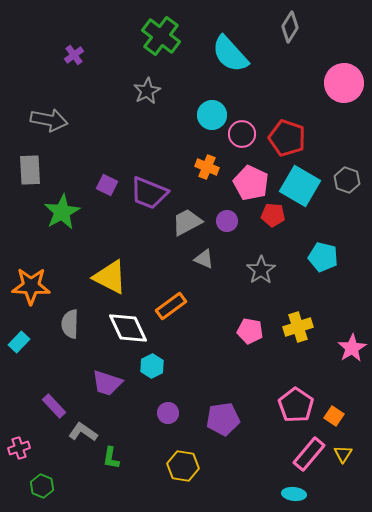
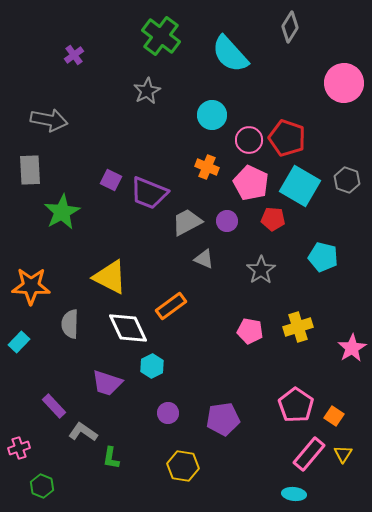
pink circle at (242, 134): moved 7 px right, 6 px down
purple square at (107, 185): moved 4 px right, 5 px up
red pentagon at (273, 215): moved 4 px down
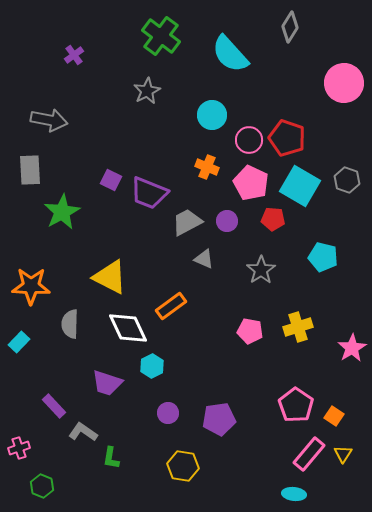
purple pentagon at (223, 419): moved 4 px left
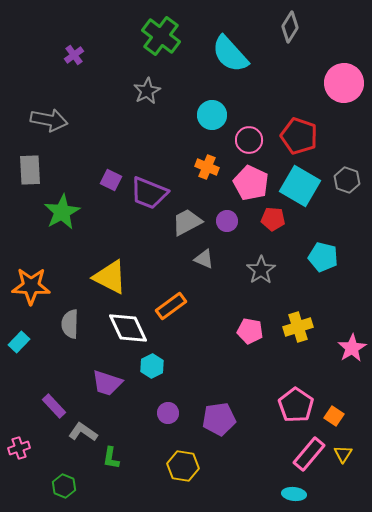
red pentagon at (287, 138): moved 12 px right, 2 px up
green hexagon at (42, 486): moved 22 px right
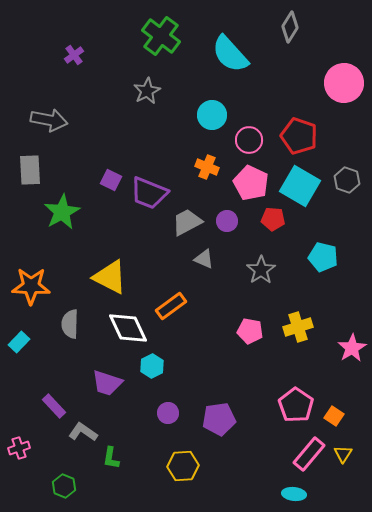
yellow hexagon at (183, 466): rotated 12 degrees counterclockwise
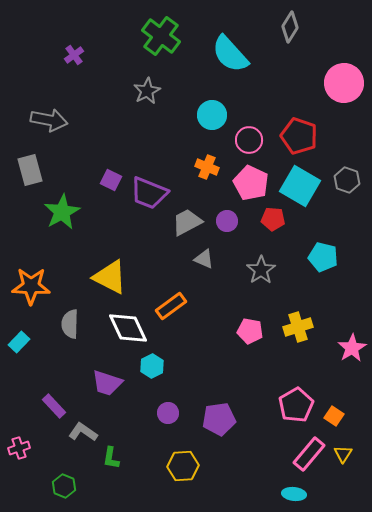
gray rectangle at (30, 170): rotated 12 degrees counterclockwise
pink pentagon at (296, 405): rotated 8 degrees clockwise
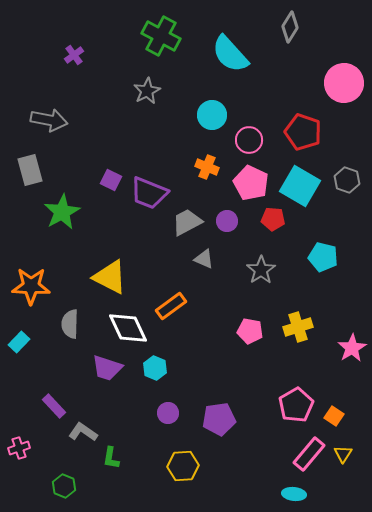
green cross at (161, 36): rotated 9 degrees counterclockwise
red pentagon at (299, 136): moved 4 px right, 4 px up
cyan hexagon at (152, 366): moved 3 px right, 2 px down; rotated 10 degrees counterclockwise
purple trapezoid at (107, 383): moved 15 px up
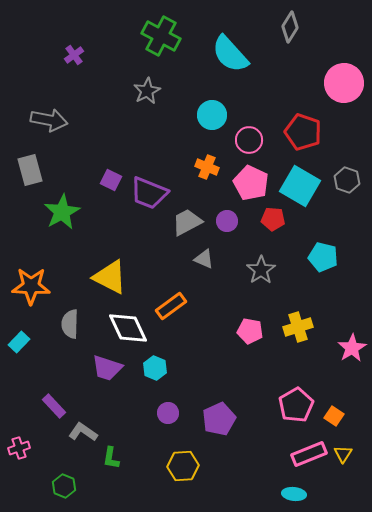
purple pentagon at (219, 419): rotated 16 degrees counterclockwise
pink rectangle at (309, 454): rotated 28 degrees clockwise
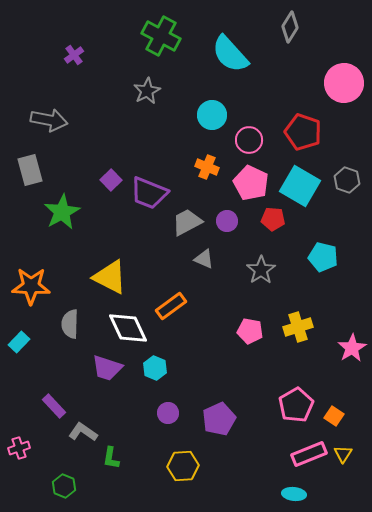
purple square at (111, 180): rotated 20 degrees clockwise
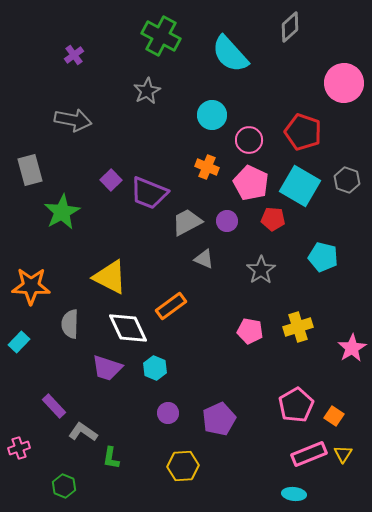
gray diamond at (290, 27): rotated 16 degrees clockwise
gray arrow at (49, 120): moved 24 px right
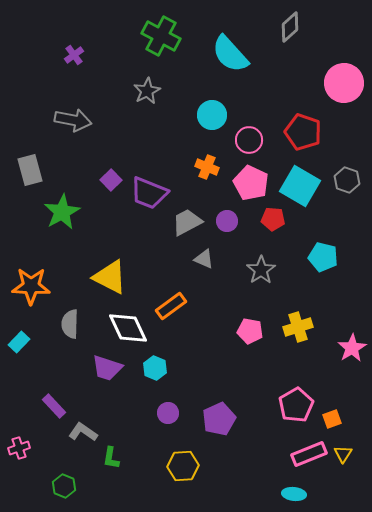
orange square at (334, 416): moved 2 px left, 3 px down; rotated 36 degrees clockwise
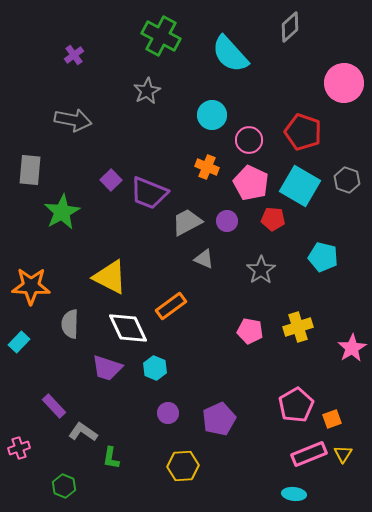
gray rectangle at (30, 170): rotated 20 degrees clockwise
